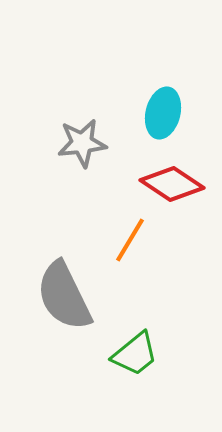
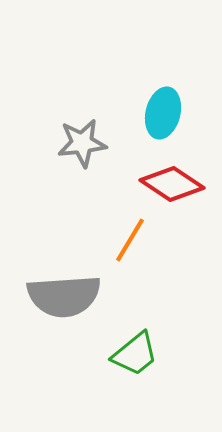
gray semicircle: rotated 68 degrees counterclockwise
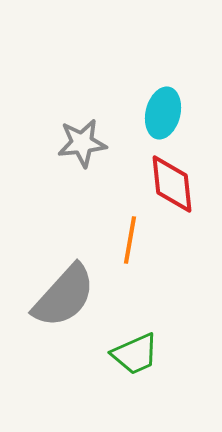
red diamond: rotated 50 degrees clockwise
orange line: rotated 21 degrees counterclockwise
gray semicircle: rotated 44 degrees counterclockwise
green trapezoid: rotated 15 degrees clockwise
